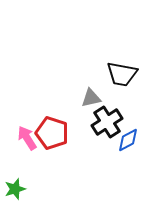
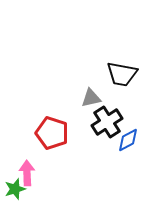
pink arrow: moved 35 px down; rotated 30 degrees clockwise
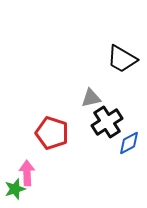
black trapezoid: moved 15 px up; rotated 20 degrees clockwise
blue diamond: moved 1 px right, 3 px down
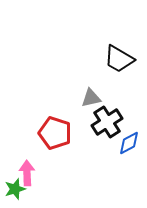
black trapezoid: moved 3 px left
red pentagon: moved 3 px right
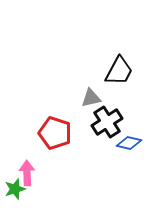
black trapezoid: moved 12 px down; rotated 92 degrees counterclockwise
blue diamond: rotated 40 degrees clockwise
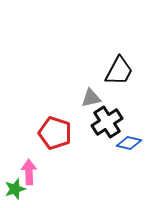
pink arrow: moved 2 px right, 1 px up
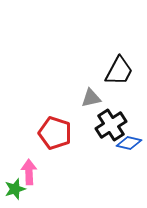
black cross: moved 4 px right, 3 px down
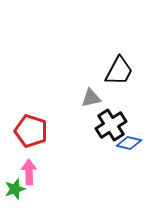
red pentagon: moved 24 px left, 2 px up
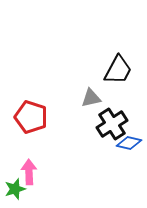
black trapezoid: moved 1 px left, 1 px up
black cross: moved 1 px right, 1 px up
red pentagon: moved 14 px up
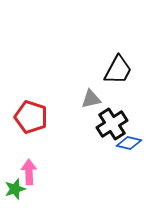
gray triangle: moved 1 px down
